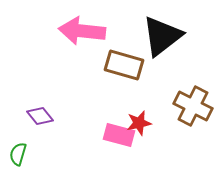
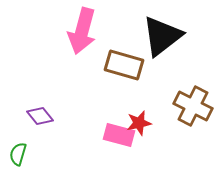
pink arrow: rotated 81 degrees counterclockwise
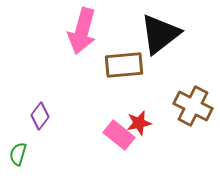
black triangle: moved 2 px left, 2 px up
brown rectangle: rotated 21 degrees counterclockwise
purple diamond: rotated 76 degrees clockwise
pink rectangle: rotated 24 degrees clockwise
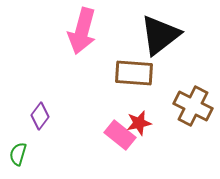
black triangle: moved 1 px down
brown rectangle: moved 10 px right, 8 px down; rotated 9 degrees clockwise
pink rectangle: moved 1 px right
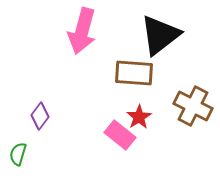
red star: moved 6 px up; rotated 20 degrees counterclockwise
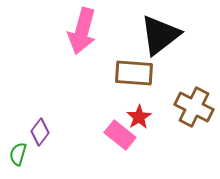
brown cross: moved 1 px right, 1 px down
purple diamond: moved 16 px down
